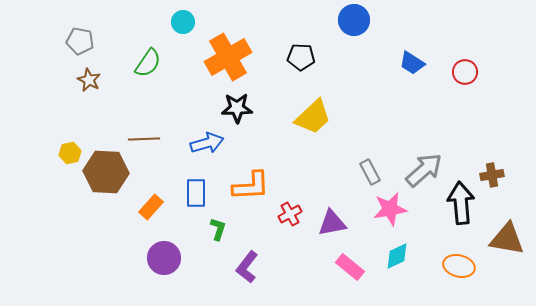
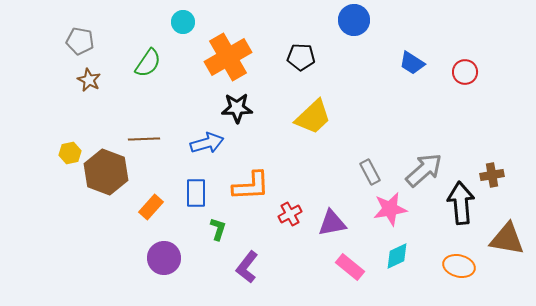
brown hexagon: rotated 18 degrees clockwise
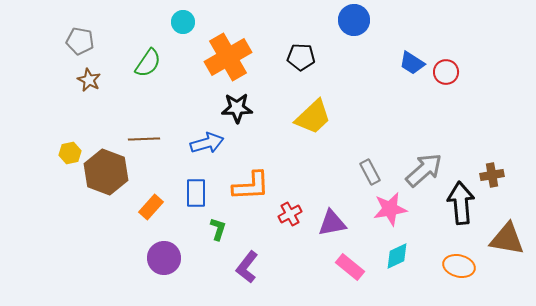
red circle: moved 19 px left
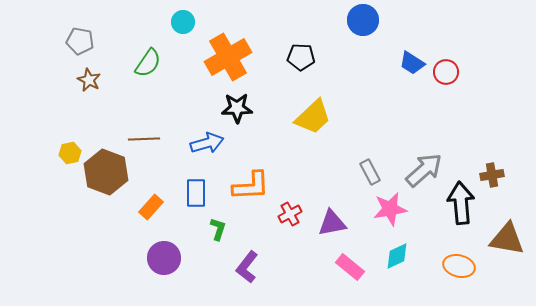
blue circle: moved 9 px right
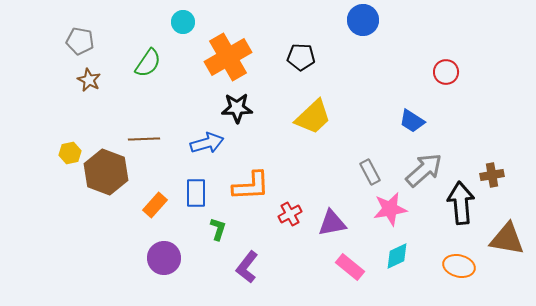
blue trapezoid: moved 58 px down
orange rectangle: moved 4 px right, 2 px up
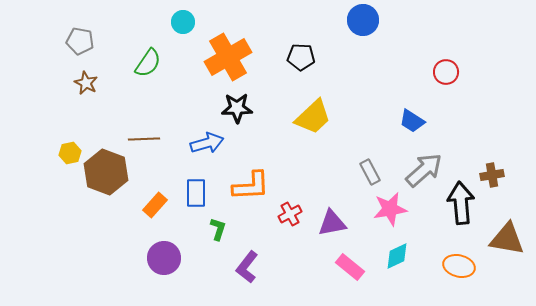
brown star: moved 3 px left, 3 px down
